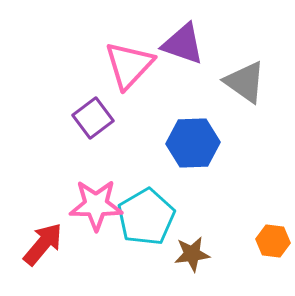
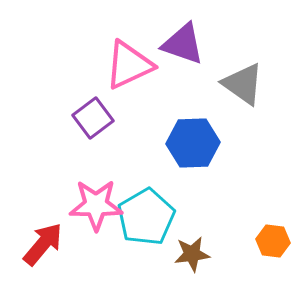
pink triangle: rotated 22 degrees clockwise
gray triangle: moved 2 px left, 2 px down
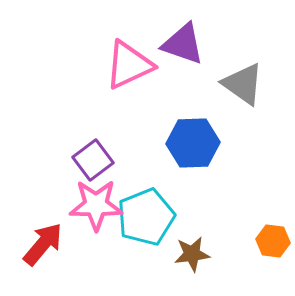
purple square: moved 42 px down
cyan pentagon: rotated 8 degrees clockwise
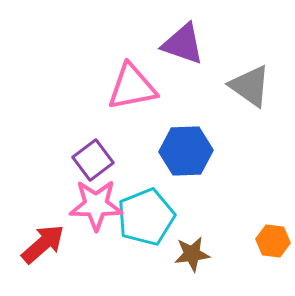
pink triangle: moved 3 px right, 22 px down; rotated 14 degrees clockwise
gray triangle: moved 7 px right, 2 px down
blue hexagon: moved 7 px left, 8 px down
red arrow: rotated 9 degrees clockwise
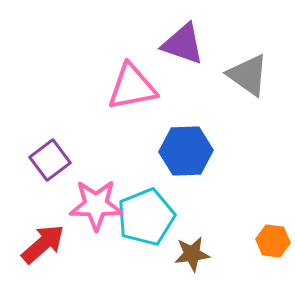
gray triangle: moved 2 px left, 11 px up
purple square: moved 43 px left
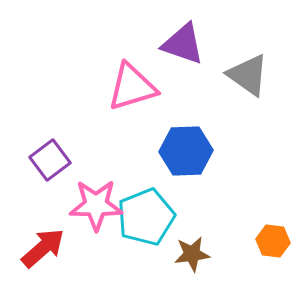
pink triangle: rotated 6 degrees counterclockwise
red arrow: moved 4 px down
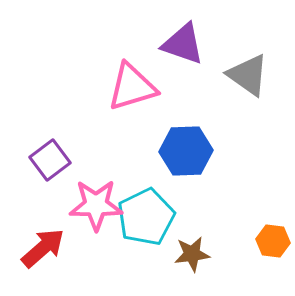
cyan pentagon: rotated 4 degrees counterclockwise
